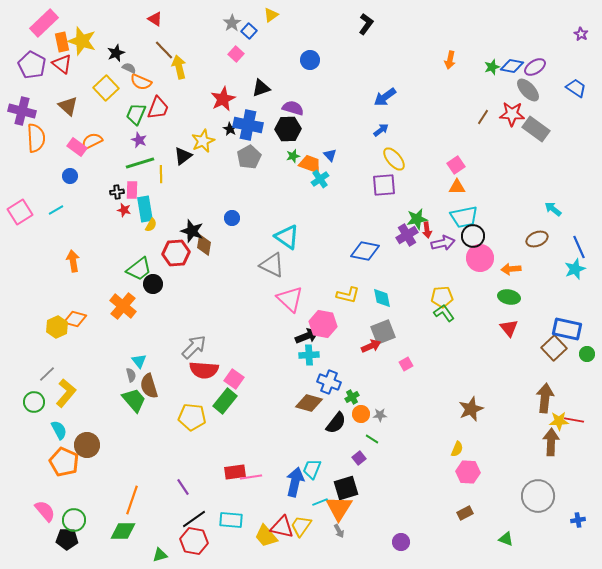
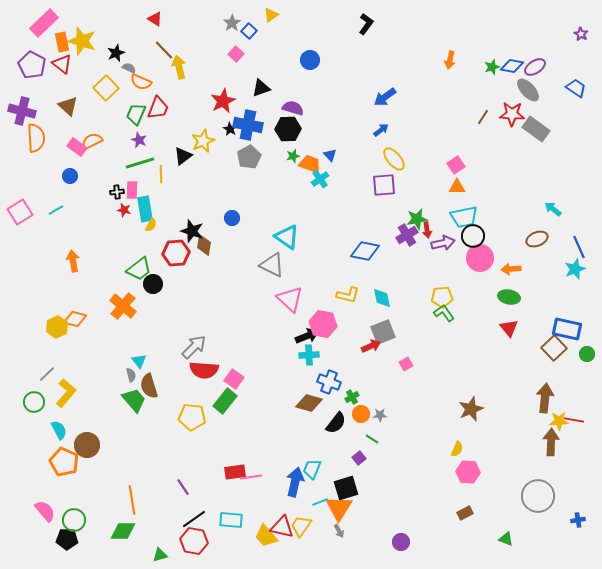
red star at (223, 99): moved 2 px down
orange line at (132, 500): rotated 28 degrees counterclockwise
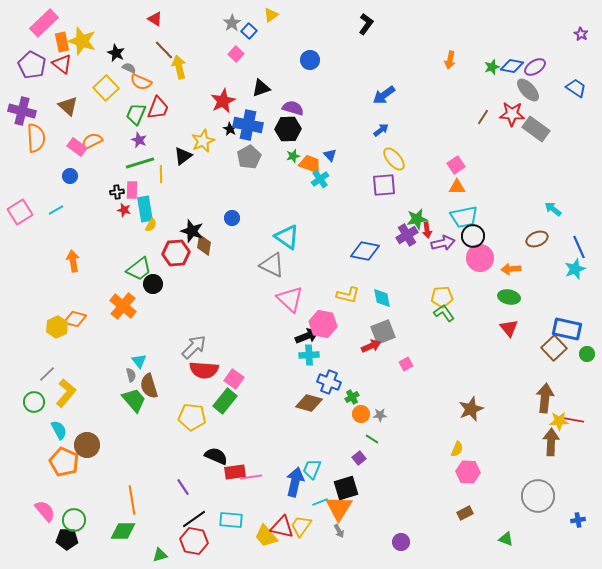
black star at (116, 53): rotated 24 degrees counterclockwise
blue arrow at (385, 97): moved 1 px left, 2 px up
black semicircle at (336, 423): moved 120 px left, 33 px down; rotated 105 degrees counterclockwise
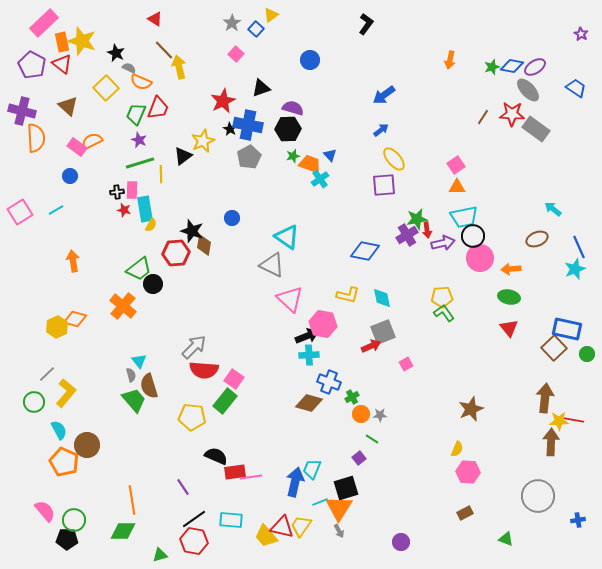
blue square at (249, 31): moved 7 px right, 2 px up
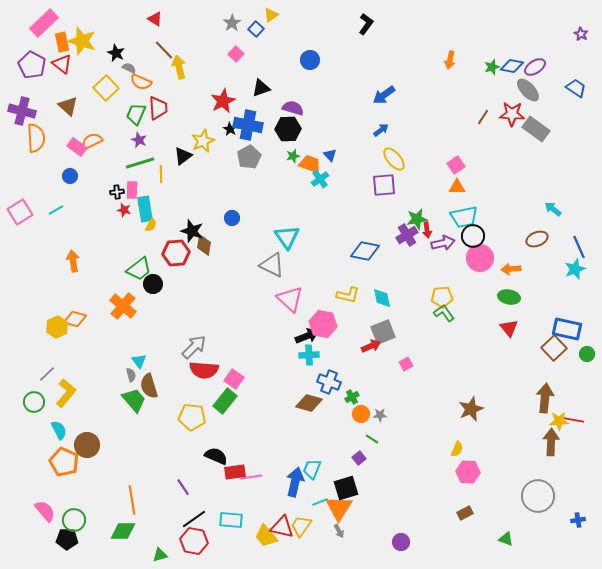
red trapezoid at (158, 108): rotated 25 degrees counterclockwise
cyan triangle at (287, 237): rotated 20 degrees clockwise
